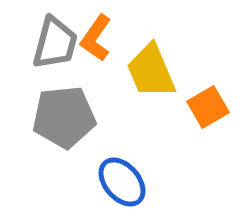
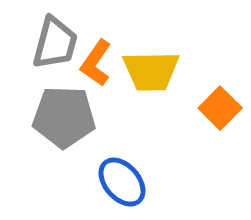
orange L-shape: moved 25 px down
yellow trapezoid: rotated 68 degrees counterclockwise
orange square: moved 12 px right, 1 px down; rotated 15 degrees counterclockwise
gray pentagon: rotated 8 degrees clockwise
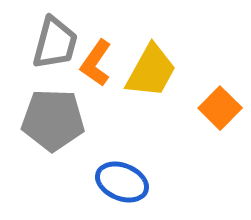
yellow trapezoid: rotated 60 degrees counterclockwise
gray pentagon: moved 11 px left, 3 px down
blue ellipse: rotated 27 degrees counterclockwise
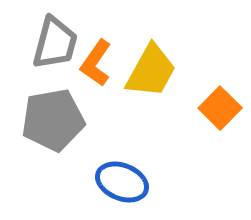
gray pentagon: rotated 12 degrees counterclockwise
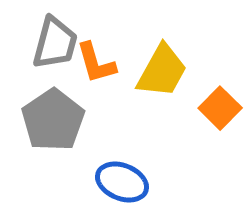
orange L-shape: rotated 51 degrees counterclockwise
yellow trapezoid: moved 11 px right
gray pentagon: rotated 24 degrees counterclockwise
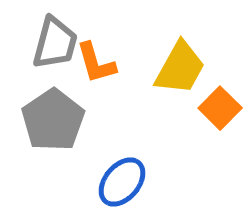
yellow trapezoid: moved 18 px right, 3 px up
blue ellipse: rotated 72 degrees counterclockwise
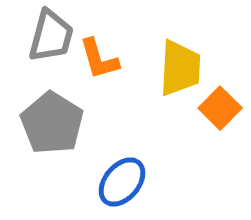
gray trapezoid: moved 4 px left, 7 px up
orange L-shape: moved 3 px right, 4 px up
yellow trapezoid: rotated 26 degrees counterclockwise
gray pentagon: moved 1 px left, 3 px down; rotated 6 degrees counterclockwise
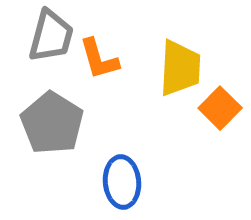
blue ellipse: rotated 45 degrees counterclockwise
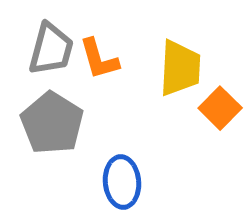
gray trapezoid: moved 13 px down
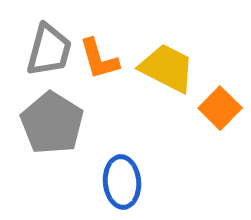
gray trapezoid: moved 2 px left, 1 px down
yellow trapezoid: moved 13 px left; rotated 66 degrees counterclockwise
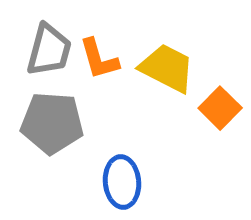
gray pentagon: rotated 28 degrees counterclockwise
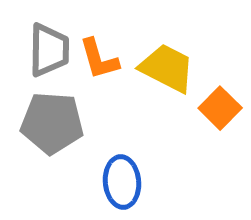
gray trapezoid: rotated 14 degrees counterclockwise
